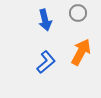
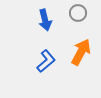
blue L-shape: moved 1 px up
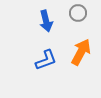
blue arrow: moved 1 px right, 1 px down
blue L-shape: moved 1 px up; rotated 20 degrees clockwise
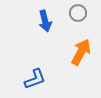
blue arrow: moved 1 px left
blue L-shape: moved 11 px left, 19 px down
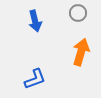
blue arrow: moved 10 px left
orange arrow: rotated 12 degrees counterclockwise
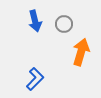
gray circle: moved 14 px left, 11 px down
blue L-shape: rotated 25 degrees counterclockwise
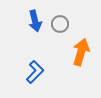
gray circle: moved 4 px left
blue L-shape: moved 7 px up
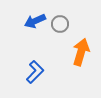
blue arrow: rotated 80 degrees clockwise
